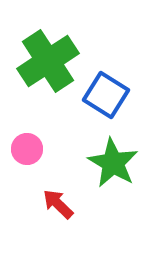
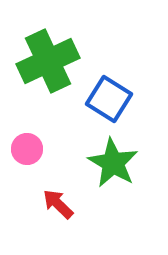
green cross: rotated 8 degrees clockwise
blue square: moved 3 px right, 4 px down
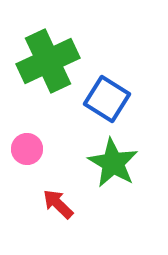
blue square: moved 2 px left
